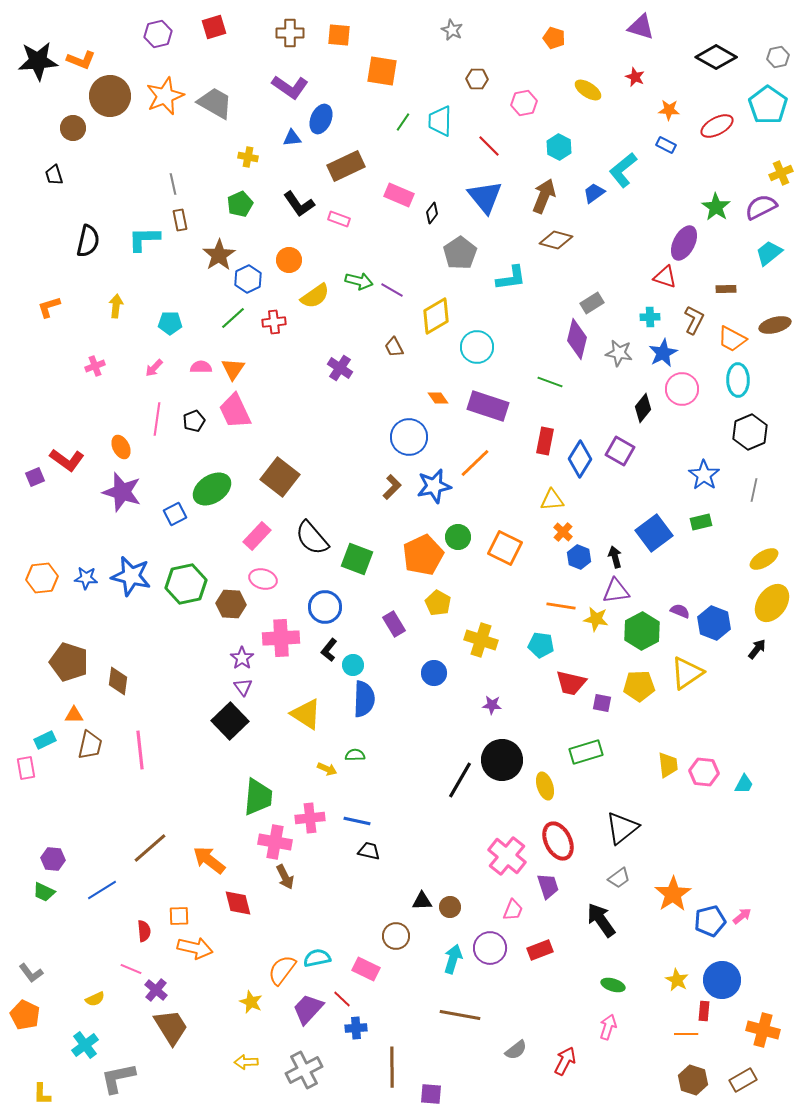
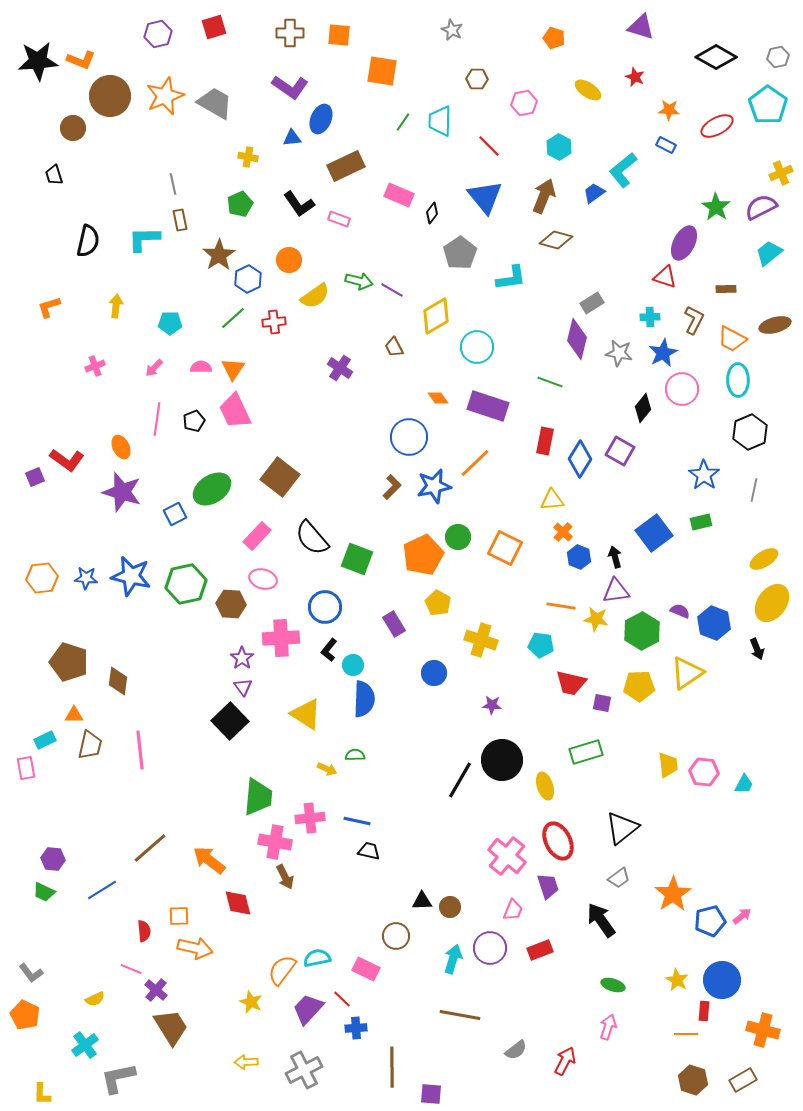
black arrow at (757, 649): rotated 120 degrees clockwise
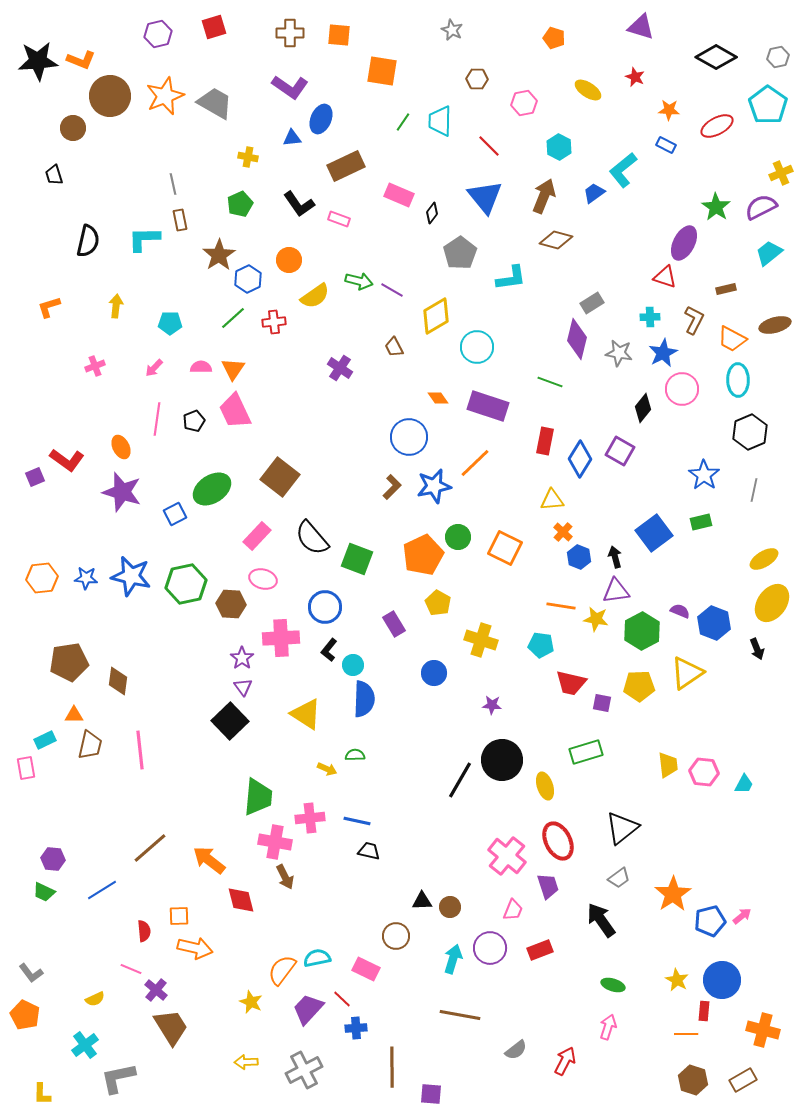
brown rectangle at (726, 289): rotated 12 degrees counterclockwise
brown pentagon at (69, 662): rotated 27 degrees counterclockwise
red diamond at (238, 903): moved 3 px right, 3 px up
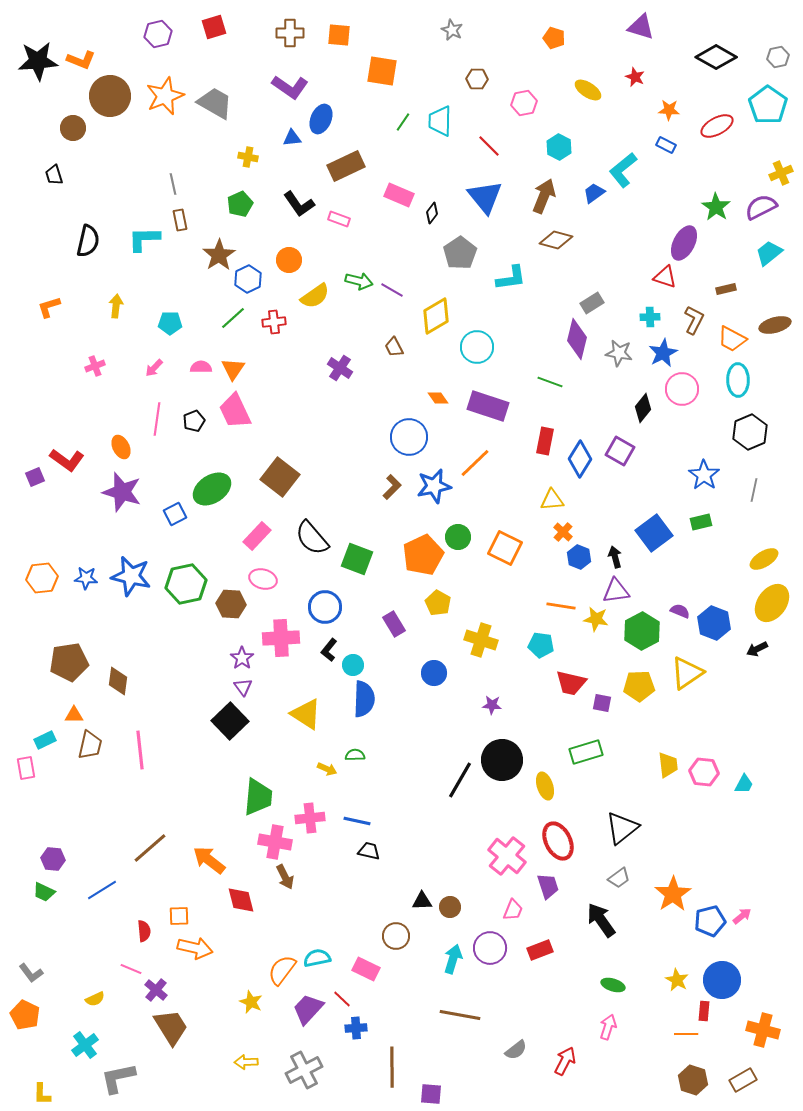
black arrow at (757, 649): rotated 85 degrees clockwise
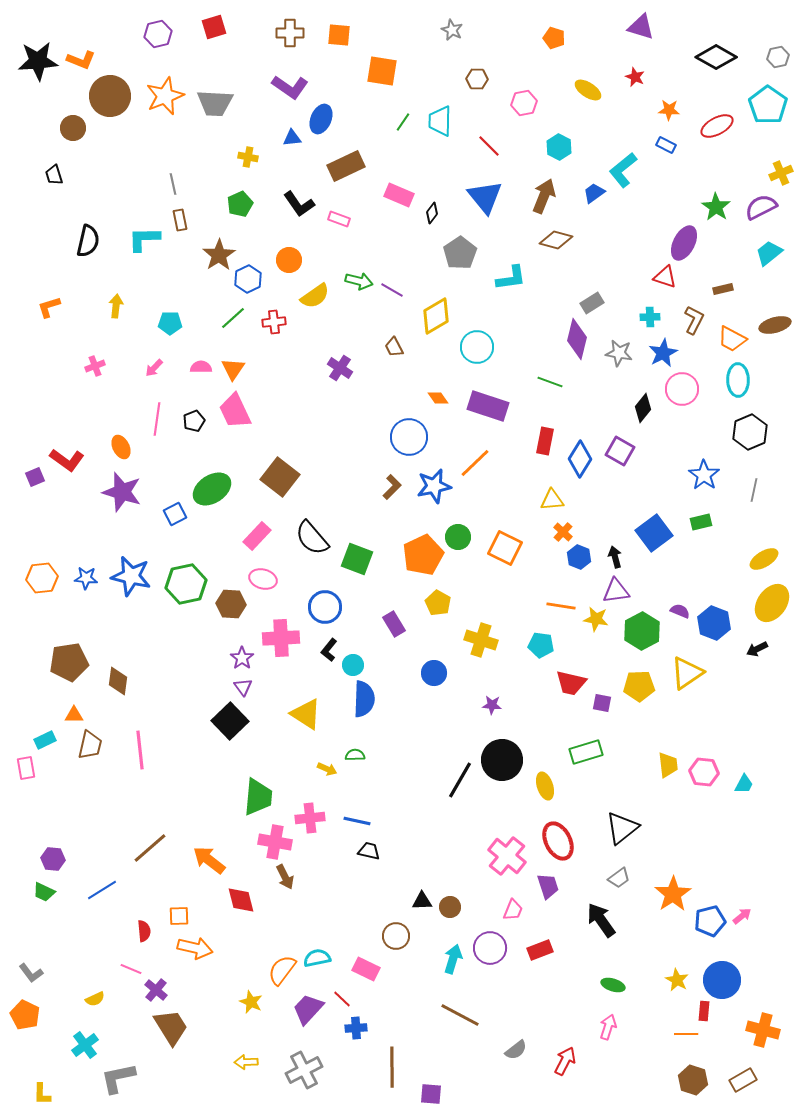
gray trapezoid at (215, 103): rotated 153 degrees clockwise
brown rectangle at (726, 289): moved 3 px left
brown line at (460, 1015): rotated 18 degrees clockwise
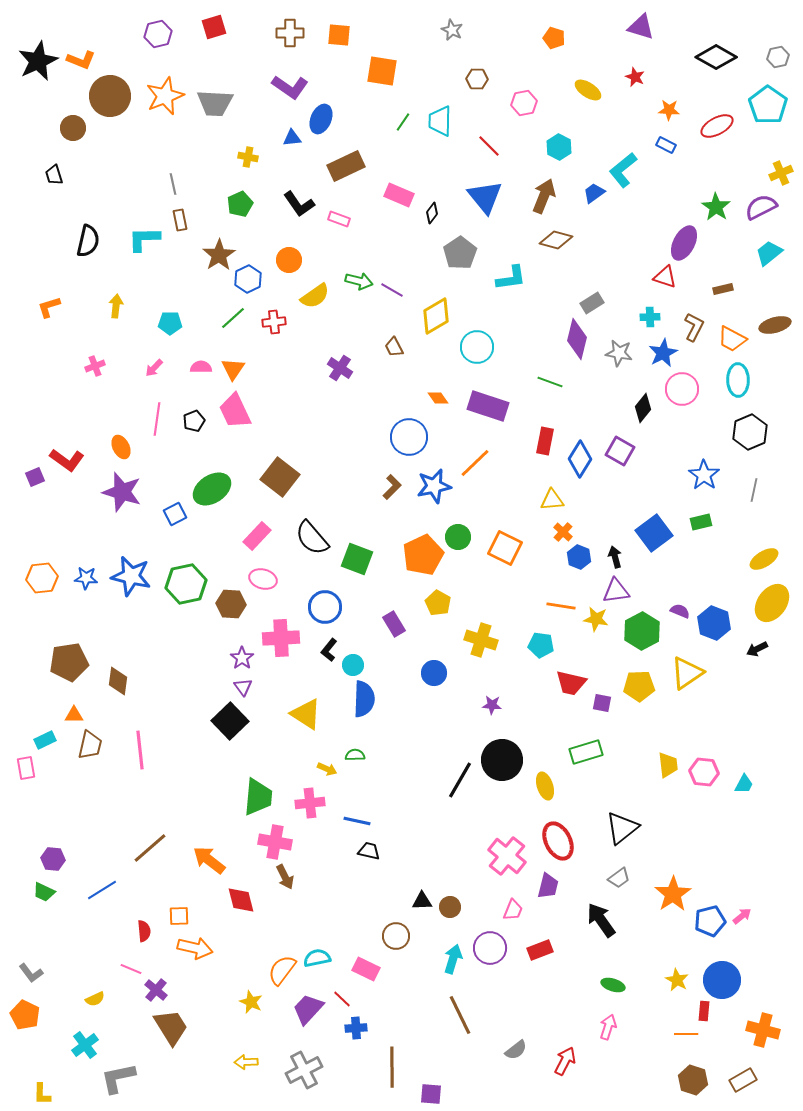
black star at (38, 61): rotated 21 degrees counterclockwise
brown L-shape at (694, 320): moved 7 px down
pink cross at (310, 818): moved 15 px up
purple trapezoid at (548, 886): rotated 32 degrees clockwise
brown line at (460, 1015): rotated 36 degrees clockwise
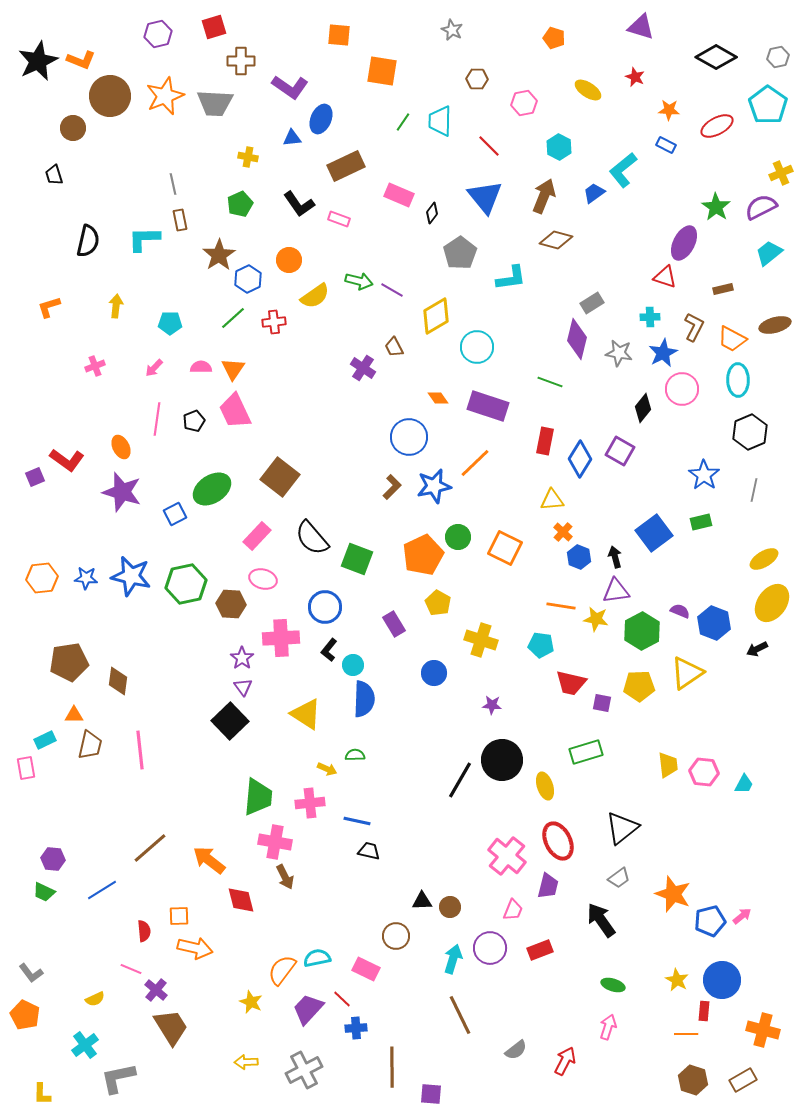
brown cross at (290, 33): moved 49 px left, 28 px down
purple cross at (340, 368): moved 23 px right
orange star at (673, 894): rotated 18 degrees counterclockwise
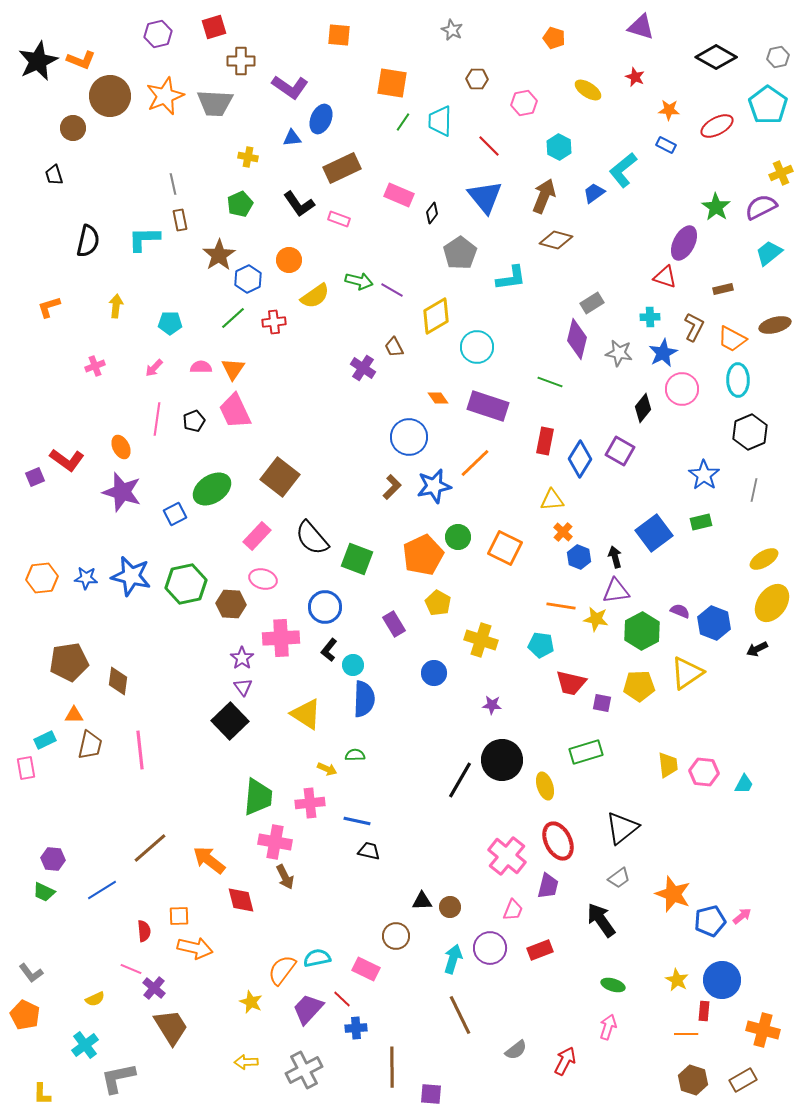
orange square at (382, 71): moved 10 px right, 12 px down
brown rectangle at (346, 166): moved 4 px left, 2 px down
purple cross at (156, 990): moved 2 px left, 2 px up
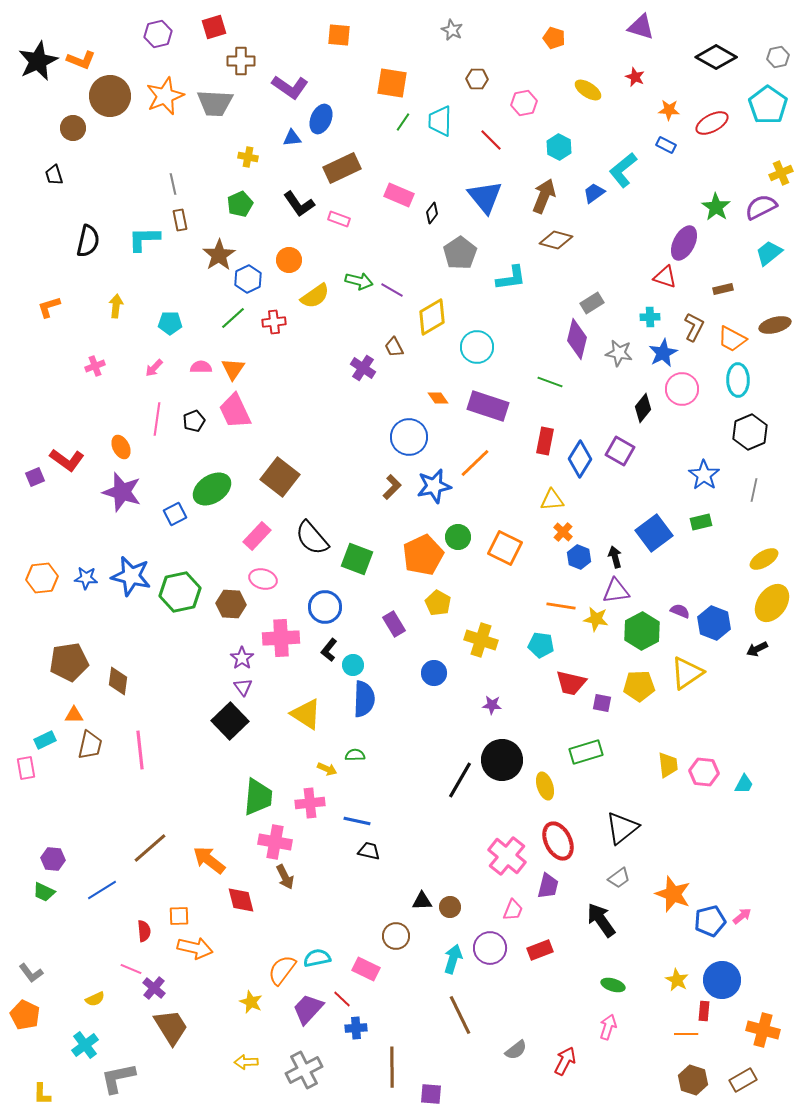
red ellipse at (717, 126): moved 5 px left, 3 px up
red line at (489, 146): moved 2 px right, 6 px up
yellow diamond at (436, 316): moved 4 px left, 1 px down
green hexagon at (186, 584): moved 6 px left, 8 px down
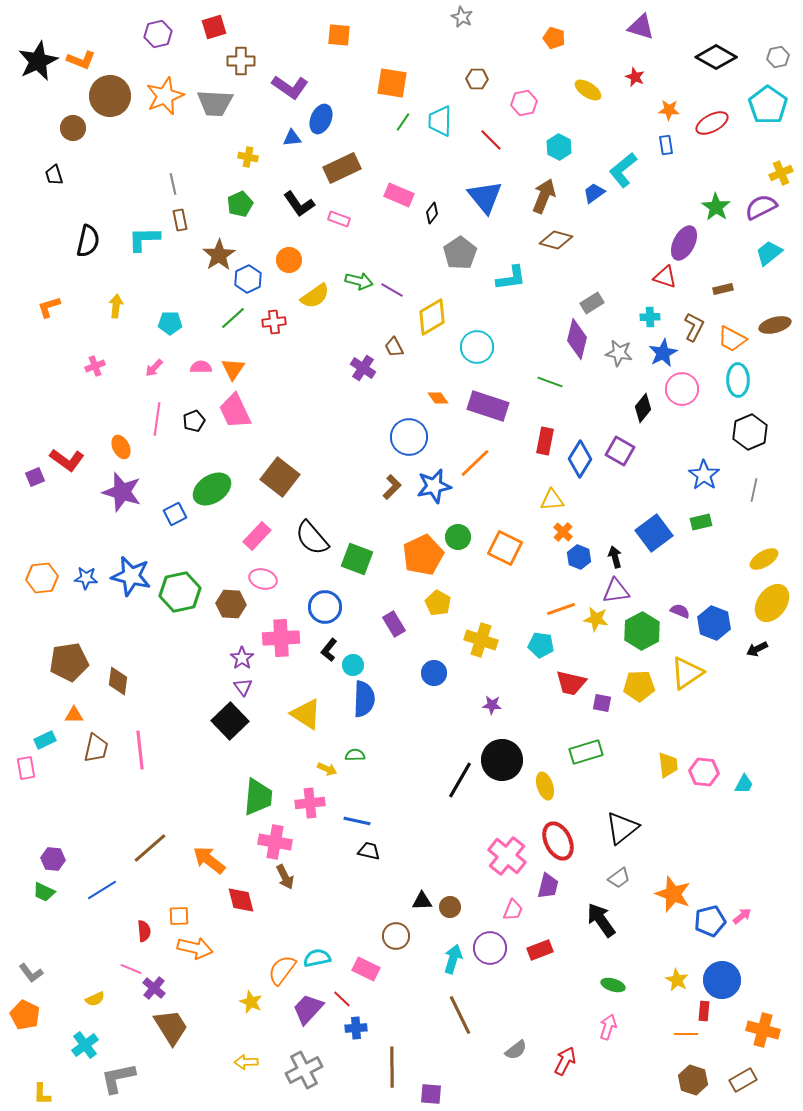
gray star at (452, 30): moved 10 px right, 13 px up
blue rectangle at (666, 145): rotated 54 degrees clockwise
orange line at (561, 606): moved 3 px down; rotated 28 degrees counterclockwise
brown trapezoid at (90, 745): moved 6 px right, 3 px down
